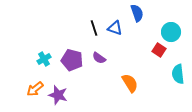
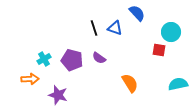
blue semicircle: rotated 24 degrees counterclockwise
red square: rotated 24 degrees counterclockwise
cyan semicircle: moved 10 px down; rotated 84 degrees clockwise
orange arrow: moved 5 px left, 10 px up; rotated 144 degrees counterclockwise
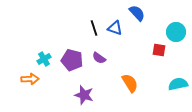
cyan circle: moved 5 px right
purple star: moved 26 px right
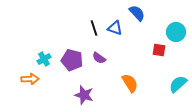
cyan semicircle: rotated 30 degrees counterclockwise
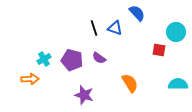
cyan semicircle: rotated 42 degrees clockwise
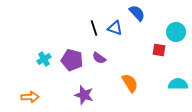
orange arrow: moved 18 px down
